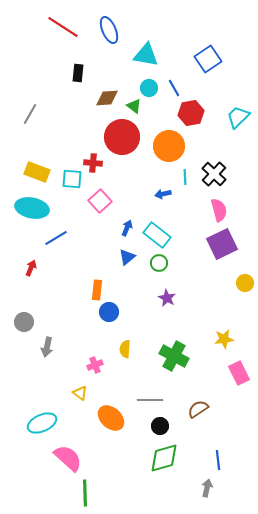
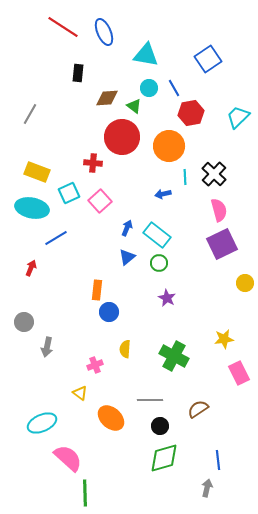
blue ellipse at (109, 30): moved 5 px left, 2 px down
cyan square at (72, 179): moved 3 px left, 14 px down; rotated 30 degrees counterclockwise
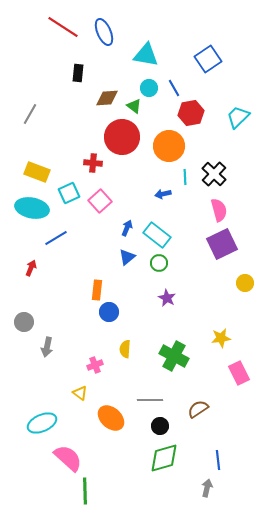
yellow star at (224, 339): moved 3 px left, 1 px up
green line at (85, 493): moved 2 px up
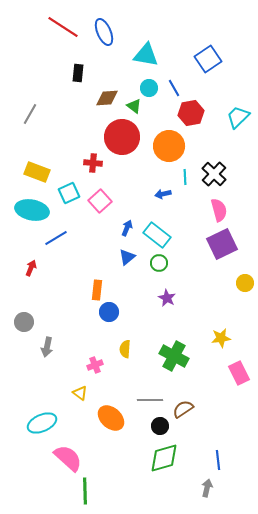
cyan ellipse at (32, 208): moved 2 px down
brown semicircle at (198, 409): moved 15 px left
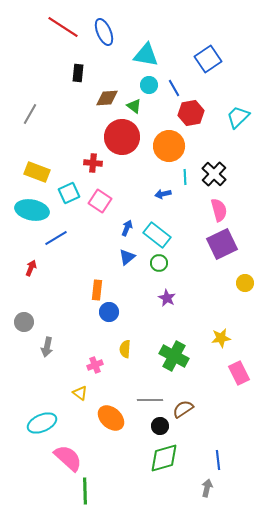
cyan circle at (149, 88): moved 3 px up
pink square at (100, 201): rotated 15 degrees counterclockwise
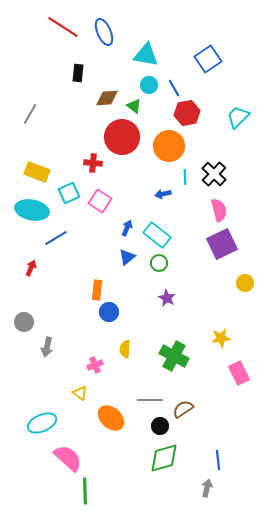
red hexagon at (191, 113): moved 4 px left
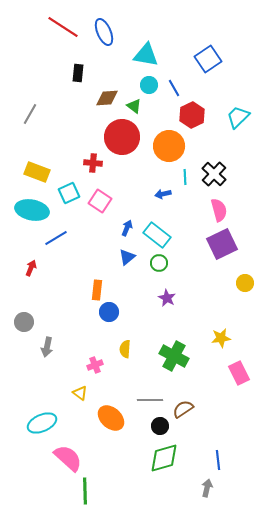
red hexagon at (187, 113): moved 5 px right, 2 px down; rotated 15 degrees counterclockwise
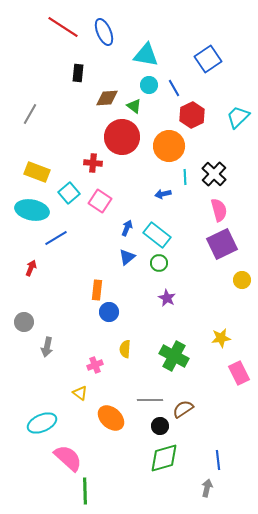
cyan square at (69, 193): rotated 15 degrees counterclockwise
yellow circle at (245, 283): moved 3 px left, 3 px up
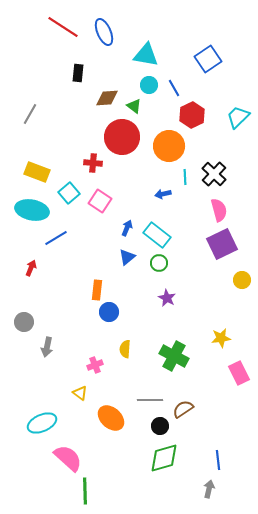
gray arrow at (207, 488): moved 2 px right, 1 px down
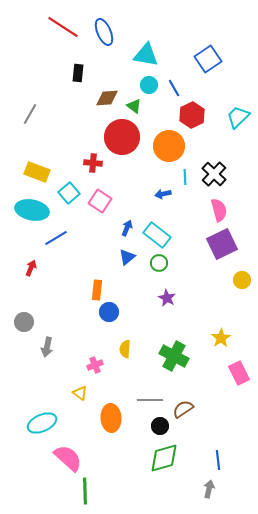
yellow star at (221, 338): rotated 24 degrees counterclockwise
orange ellipse at (111, 418): rotated 44 degrees clockwise
